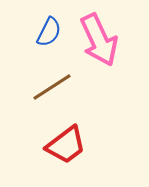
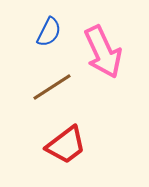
pink arrow: moved 4 px right, 12 px down
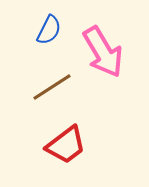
blue semicircle: moved 2 px up
pink arrow: rotated 6 degrees counterclockwise
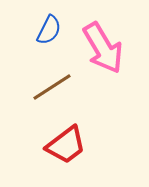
pink arrow: moved 4 px up
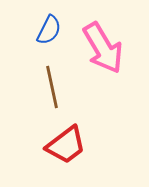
brown line: rotated 69 degrees counterclockwise
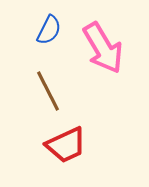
brown line: moved 4 px left, 4 px down; rotated 15 degrees counterclockwise
red trapezoid: rotated 12 degrees clockwise
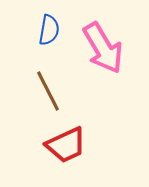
blue semicircle: rotated 16 degrees counterclockwise
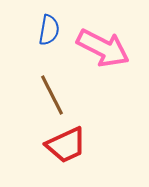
pink arrow: rotated 32 degrees counterclockwise
brown line: moved 4 px right, 4 px down
